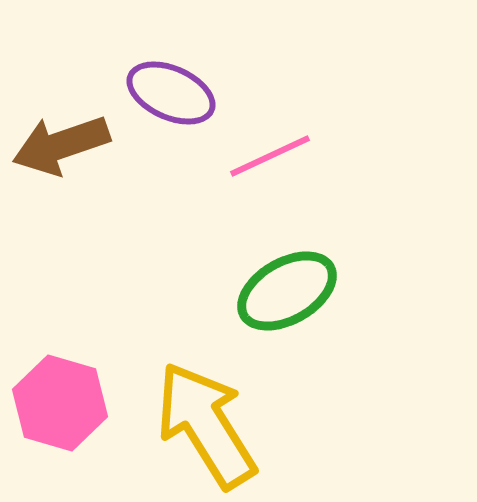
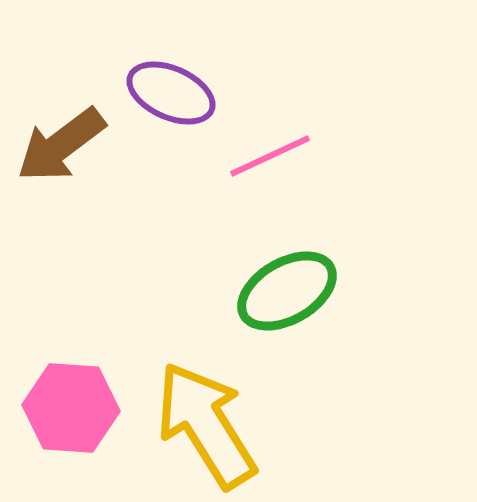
brown arrow: rotated 18 degrees counterclockwise
pink hexagon: moved 11 px right, 5 px down; rotated 12 degrees counterclockwise
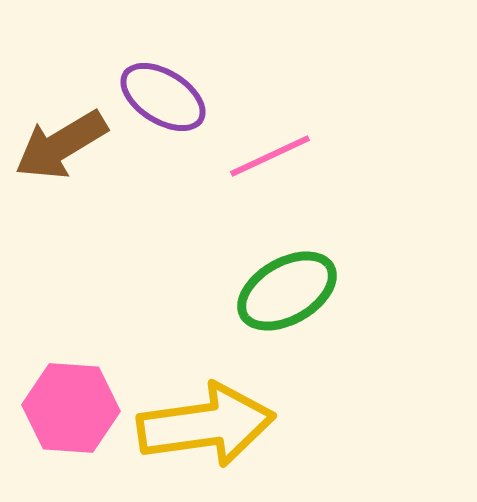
purple ellipse: moved 8 px left, 4 px down; rotated 8 degrees clockwise
brown arrow: rotated 6 degrees clockwise
yellow arrow: rotated 114 degrees clockwise
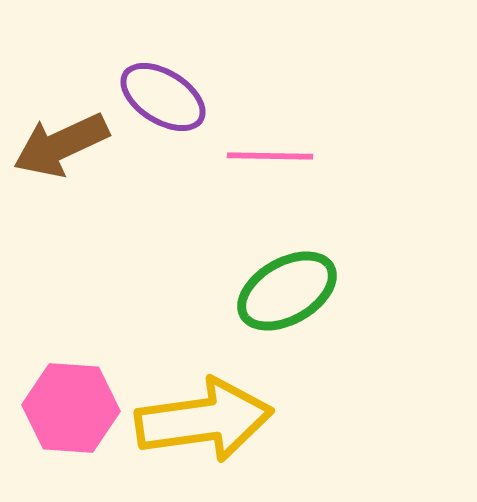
brown arrow: rotated 6 degrees clockwise
pink line: rotated 26 degrees clockwise
yellow arrow: moved 2 px left, 5 px up
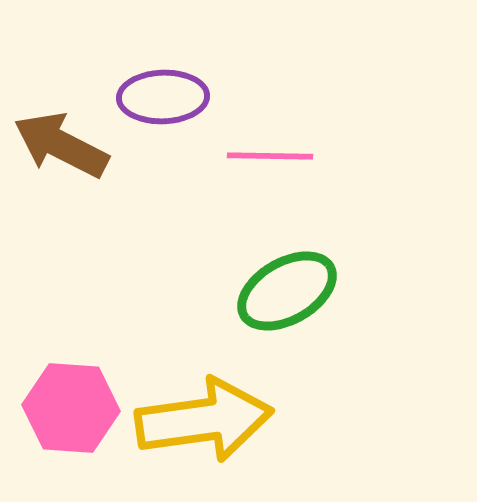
purple ellipse: rotated 34 degrees counterclockwise
brown arrow: rotated 52 degrees clockwise
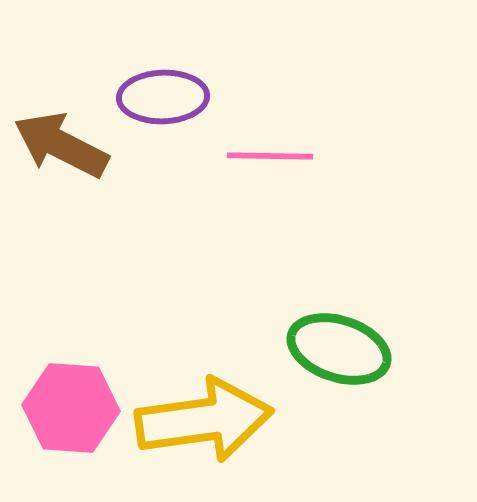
green ellipse: moved 52 px right, 58 px down; rotated 48 degrees clockwise
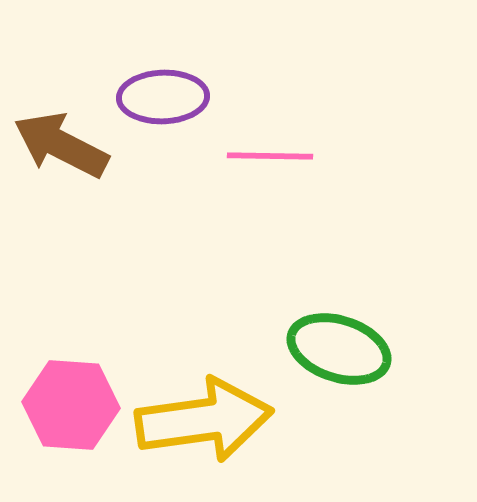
pink hexagon: moved 3 px up
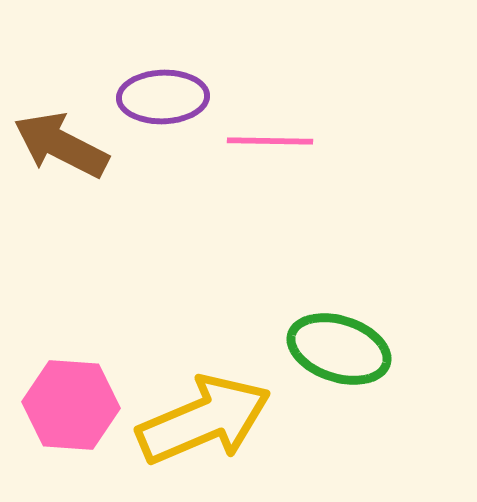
pink line: moved 15 px up
yellow arrow: rotated 15 degrees counterclockwise
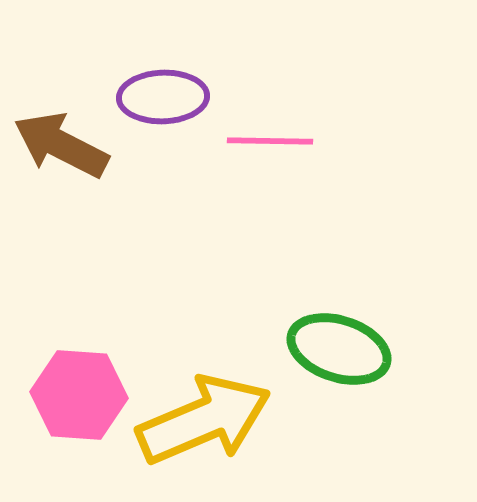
pink hexagon: moved 8 px right, 10 px up
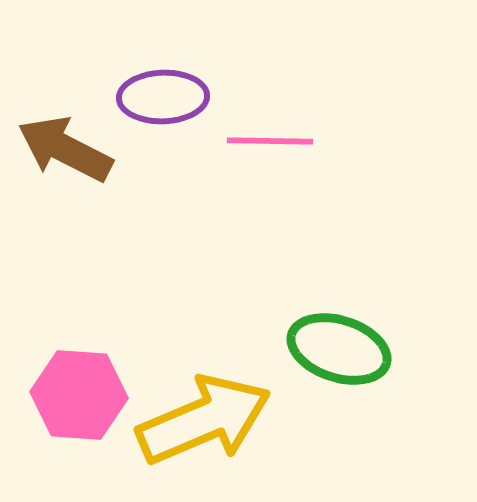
brown arrow: moved 4 px right, 4 px down
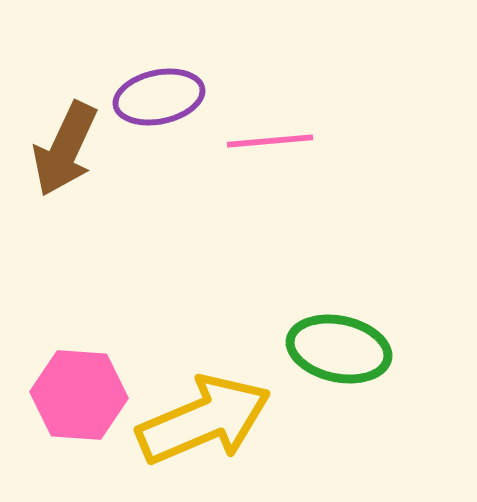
purple ellipse: moved 4 px left; rotated 10 degrees counterclockwise
pink line: rotated 6 degrees counterclockwise
brown arrow: rotated 92 degrees counterclockwise
green ellipse: rotated 6 degrees counterclockwise
